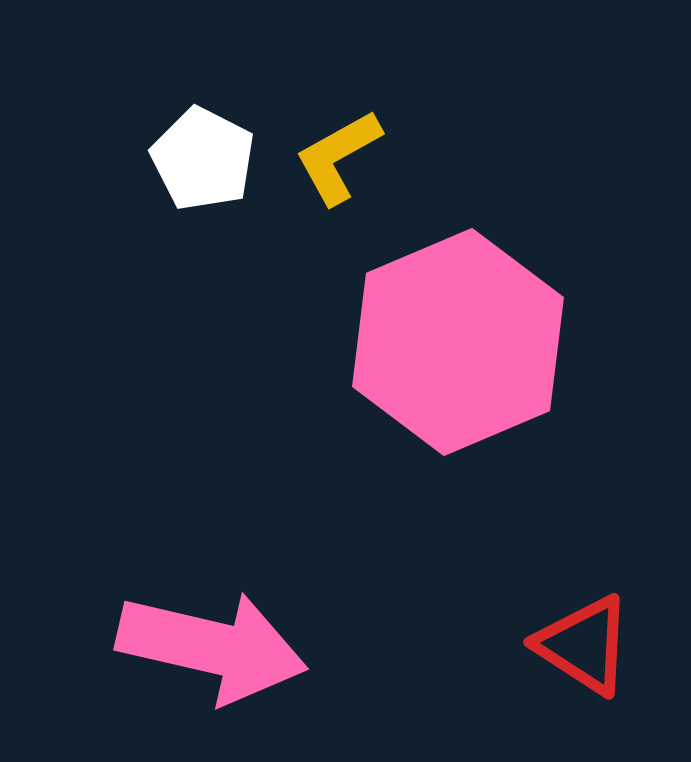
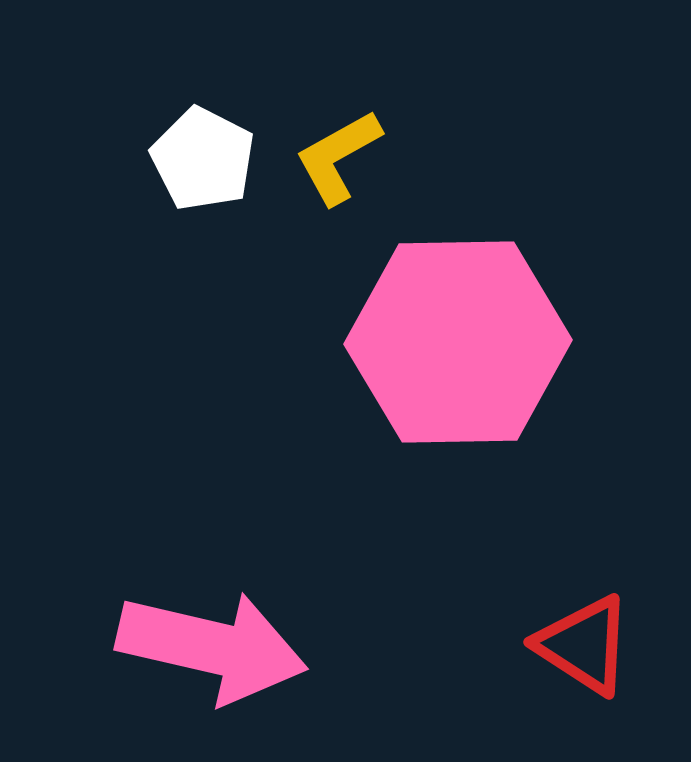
pink hexagon: rotated 22 degrees clockwise
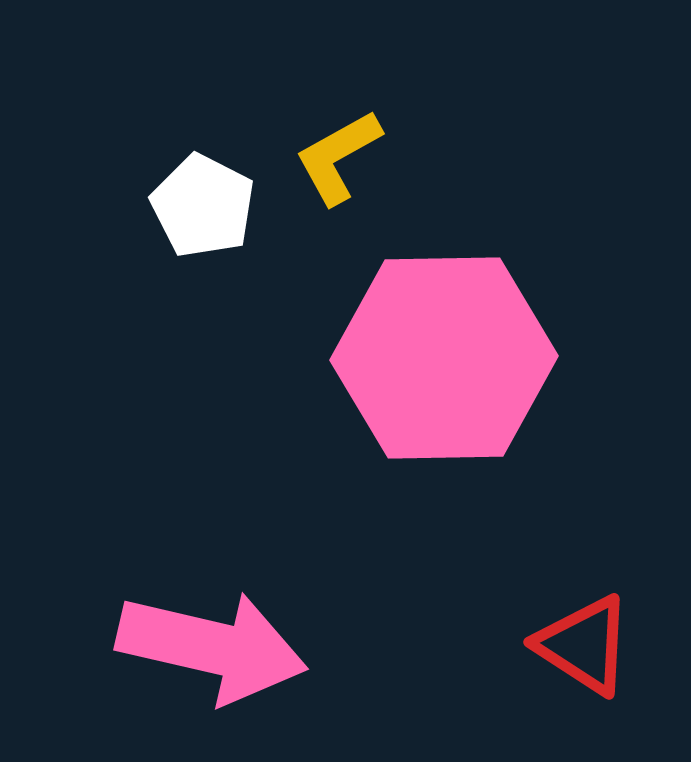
white pentagon: moved 47 px down
pink hexagon: moved 14 px left, 16 px down
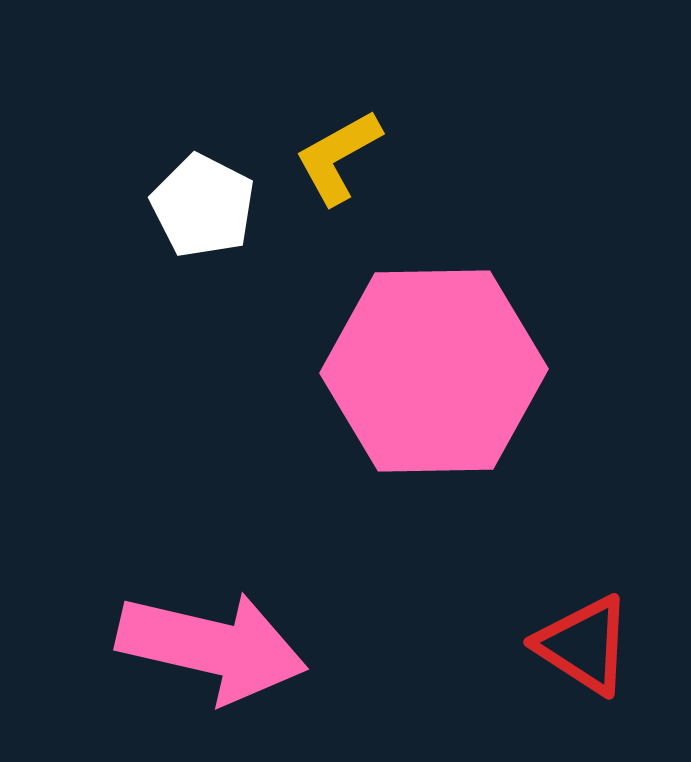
pink hexagon: moved 10 px left, 13 px down
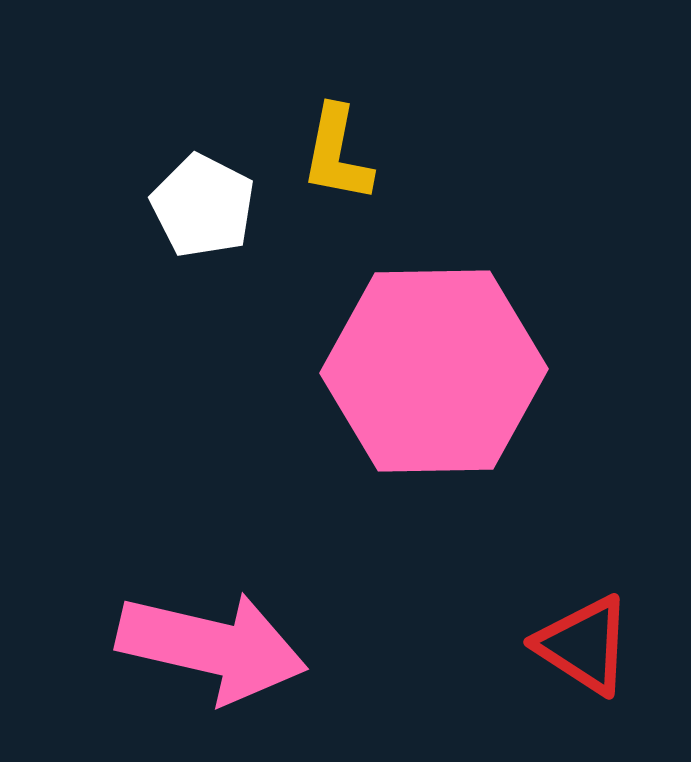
yellow L-shape: moved 1 px left, 3 px up; rotated 50 degrees counterclockwise
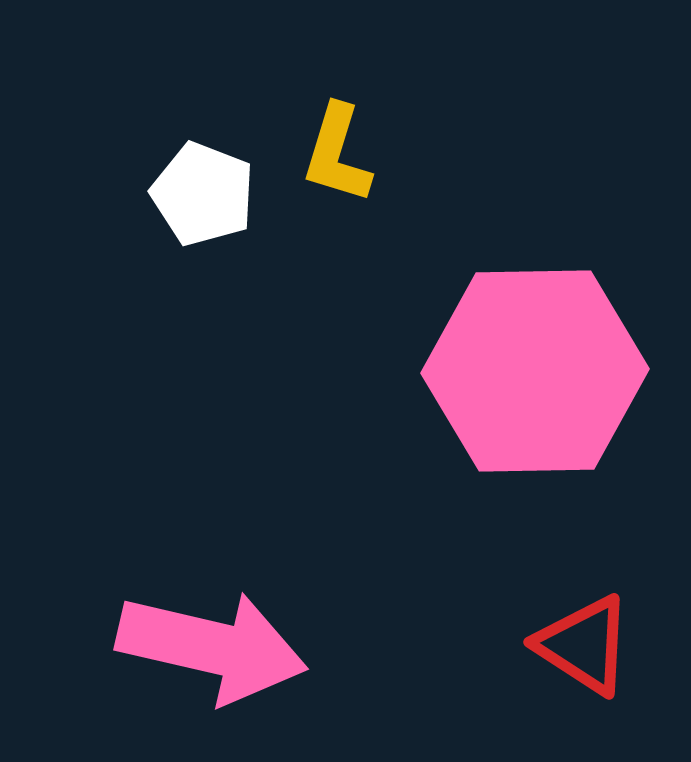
yellow L-shape: rotated 6 degrees clockwise
white pentagon: moved 12 px up; rotated 6 degrees counterclockwise
pink hexagon: moved 101 px right
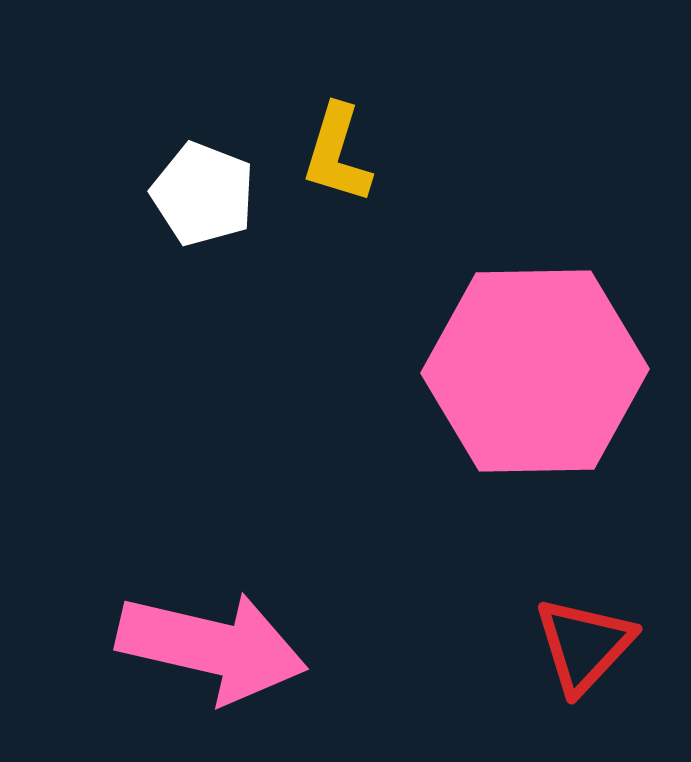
red triangle: rotated 40 degrees clockwise
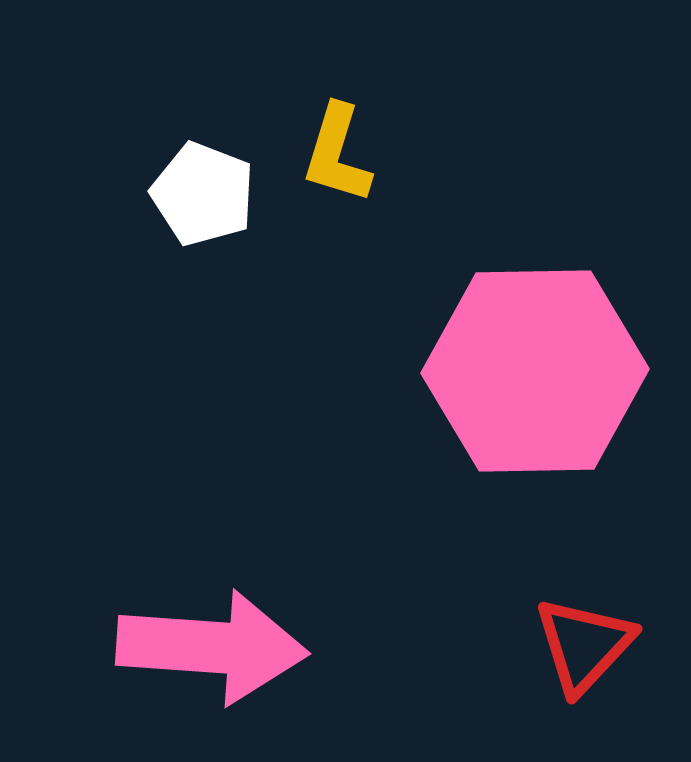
pink arrow: rotated 9 degrees counterclockwise
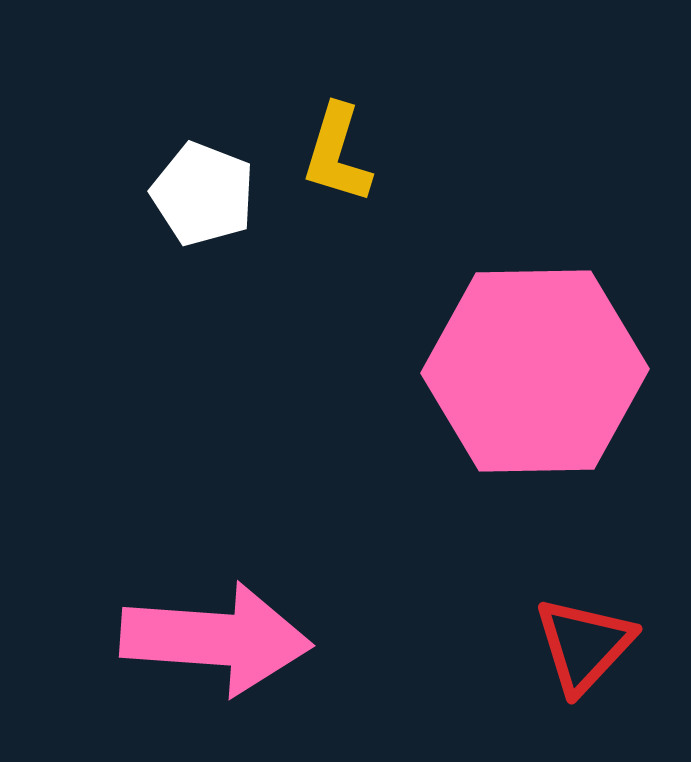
pink arrow: moved 4 px right, 8 px up
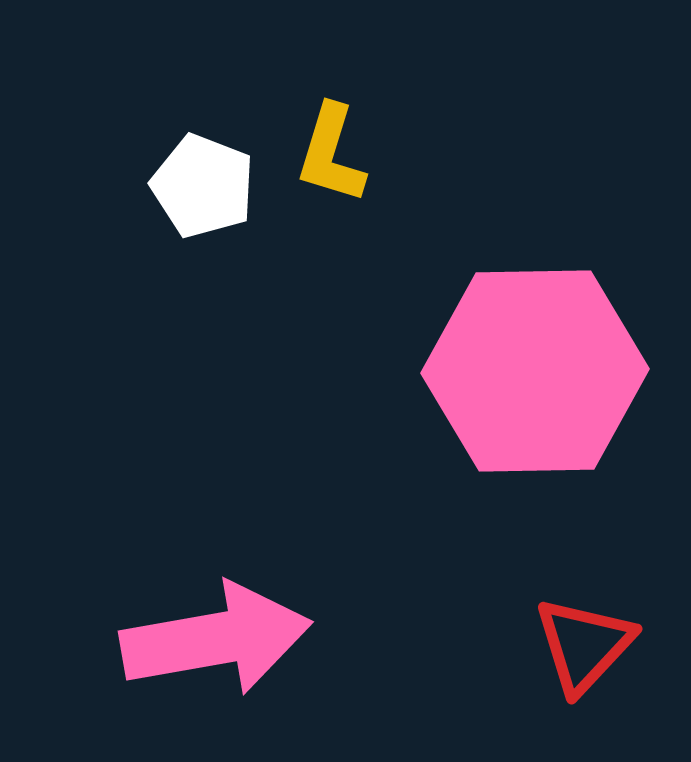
yellow L-shape: moved 6 px left
white pentagon: moved 8 px up
pink arrow: rotated 14 degrees counterclockwise
